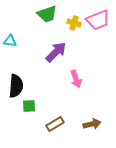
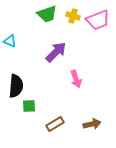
yellow cross: moved 1 px left, 7 px up
cyan triangle: rotated 16 degrees clockwise
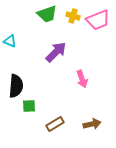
pink arrow: moved 6 px right
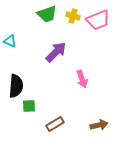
brown arrow: moved 7 px right, 1 px down
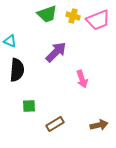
black semicircle: moved 1 px right, 16 px up
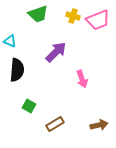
green trapezoid: moved 9 px left
green square: rotated 32 degrees clockwise
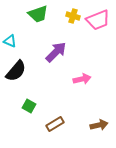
black semicircle: moved 1 px left, 1 px down; rotated 35 degrees clockwise
pink arrow: rotated 84 degrees counterclockwise
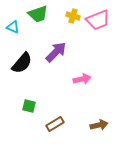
cyan triangle: moved 3 px right, 14 px up
black semicircle: moved 6 px right, 8 px up
green square: rotated 16 degrees counterclockwise
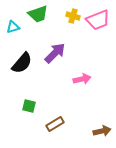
cyan triangle: rotated 40 degrees counterclockwise
purple arrow: moved 1 px left, 1 px down
brown arrow: moved 3 px right, 6 px down
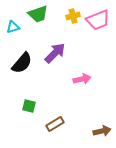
yellow cross: rotated 32 degrees counterclockwise
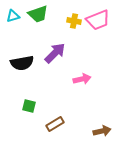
yellow cross: moved 1 px right, 5 px down; rotated 24 degrees clockwise
cyan triangle: moved 11 px up
black semicircle: rotated 40 degrees clockwise
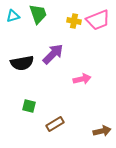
green trapezoid: rotated 90 degrees counterclockwise
purple arrow: moved 2 px left, 1 px down
